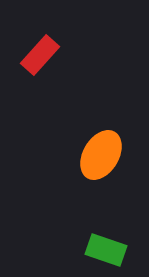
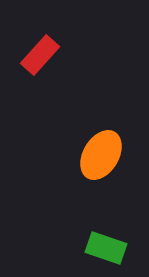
green rectangle: moved 2 px up
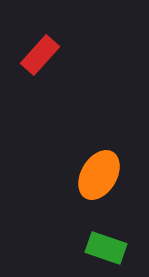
orange ellipse: moved 2 px left, 20 px down
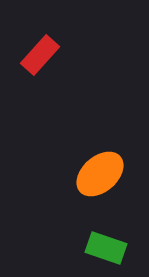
orange ellipse: moved 1 px right, 1 px up; rotated 18 degrees clockwise
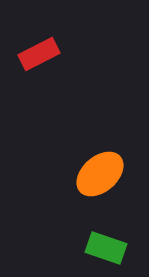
red rectangle: moved 1 px left, 1 px up; rotated 21 degrees clockwise
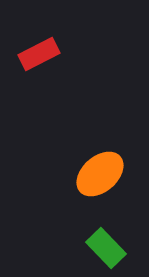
green rectangle: rotated 27 degrees clockwise
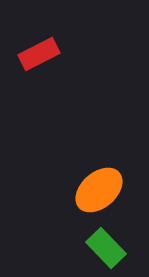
orange ellipse: moved 1 px left, 16 px down
